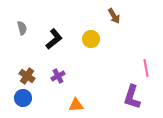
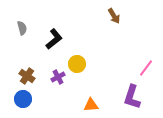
yellow circle: moved 14 px left, 25 px down
pink line: rotated 48 degrees clockwise
purple cross: moved 1 px down
blue circle: moved 1 px down
orange triangle: moved 15 px right
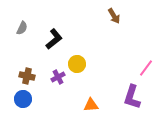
gray semicircle: rotated 40 degrees clockwise
brown cross: rotated 21 degrees counterclockwise
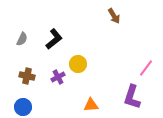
gray semicircle: moved 11 px down
yellow circle: moved 1 px right
blue circle: moved 8 px down
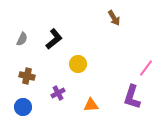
brown arrow: moved 2 px down
purple cross: moved 16 px down
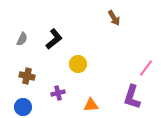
purple cross: rotated 16 degrees clockwise
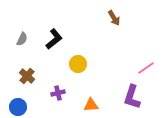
pink line: rotated 18 degrees clockwise
brown cross: rotated 28 degrees clockwise
blue circle: moved 5 px left
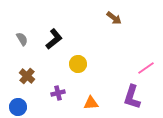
brown arrow: rotated 21 degrees counterclockwise
gray semicircle: rotated 56 degrees counterclockwise
orange triangle: moved 2 px up
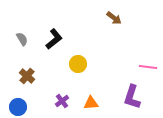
pink line: moved 2 px right, 1 px up; rotated 42 degrees clockwise
purple cross: moved 4 px right, 8 px down; rotated 24 degrees counterclockwise
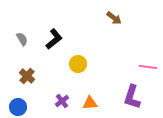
orange triangle: moved 1 px left
